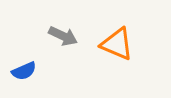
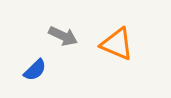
blue semicircle: moved 11 px right, 1 px up; rotated 20 degrees counterclockwise
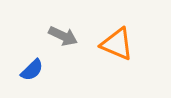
blue semicircle: moved 3 px left
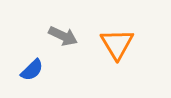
orange triangle: rotated 36 degrees clockwise
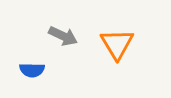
blue semicircle: rotated 45 degrees clockwise
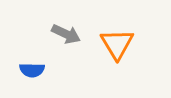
gray arrow: moved 3 px right, 2 px up
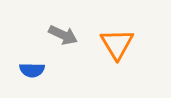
gray arrow: moved 3 px left, 1 px down
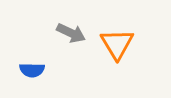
gray arrow: moved 8 px right, 2 px up
